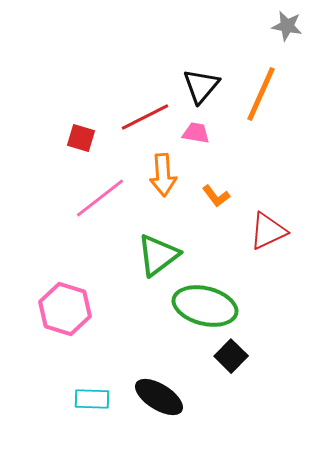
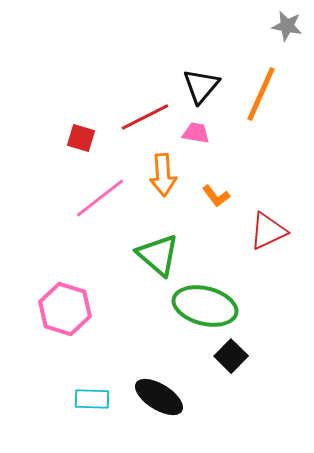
green triangle: rotated 42 degrees counterclockwise
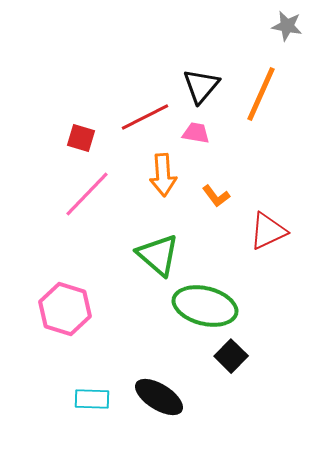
pink line: moved 13 px left, 4 px up; rotated 8 degrees counterclockwise
